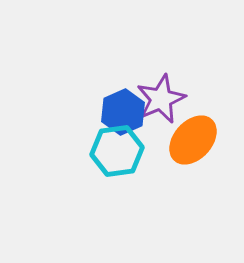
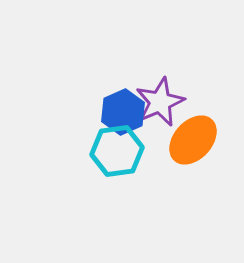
purple star: moved 1 px left, 3 px down
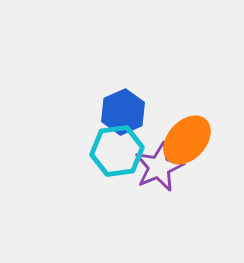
purple star: moved 1 px left, 65 px down
orange ellipse: moved 6 px left
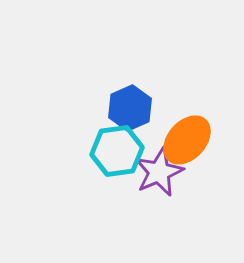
blue hexagon: moved 7 px right, 4 px up
purple star: moved 5 px down
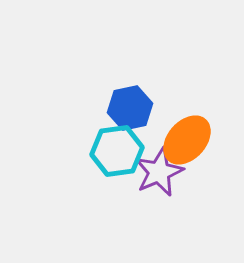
blue hexagon: rotated 12 degrees clockwise
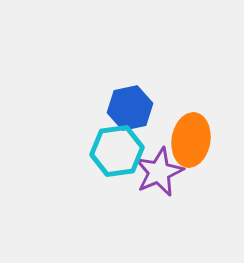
orange ellipse: moved 4 px right; rotated 33 degrees counterclockwise
